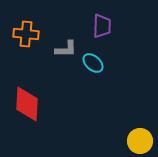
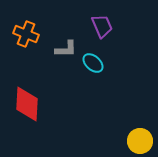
purple trapezoid: rotated 25 degrees counterclockwise
orange cross: rotated 15 degrees clockwise
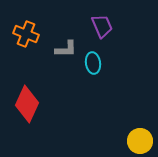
cyan ellipse: rotated 40 degrees clockwise
red diamond: rotated 21 degrees clockwise
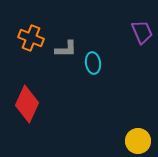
purple trapezoid: moved 40 px right, 6 px down
orange cross: moved 5 px right, 4 px down
yellow circle: moved 2 px left
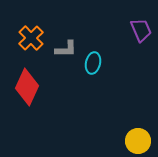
purple trapezoid: moved 1 px left, 2 px up
orange cross: rotated 25 degrees clockwise
cyan ellipse: rotated 20 degrees clockwise
red diamond: moved 17 px up
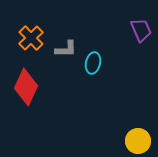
red diamond: moved 1 px left
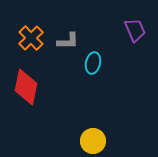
purple trapezoid: moved 6 px left
gray L-shape: moved 2 px right, 8 px up
red diamond: rotated 12 degrees counterclockwise
yellow circle: moved 45 px left
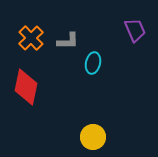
yellow circle: moved 4 px up
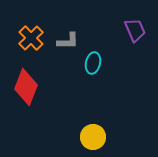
red diamond: rotated 9 degrees clockwise
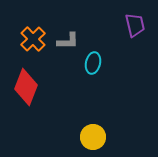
purple trapezoid: moved 5 px up; rotated 10 degrees clockwise
orange cross: moved 2 px right, 1 px down
